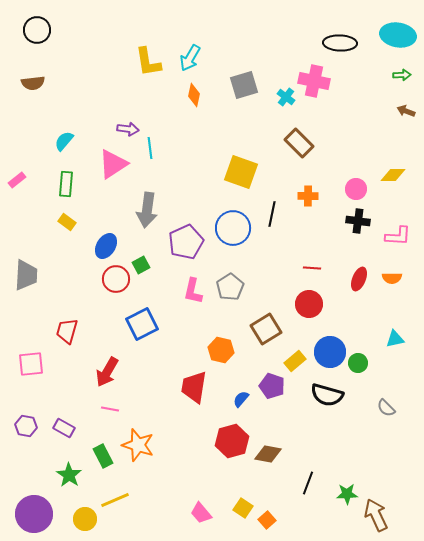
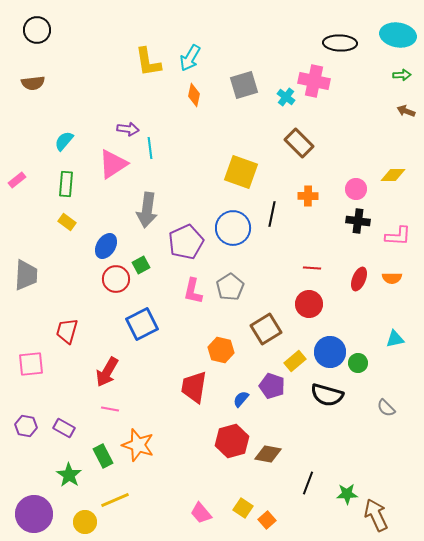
yellow circle at (85, 519): moved 3 px down
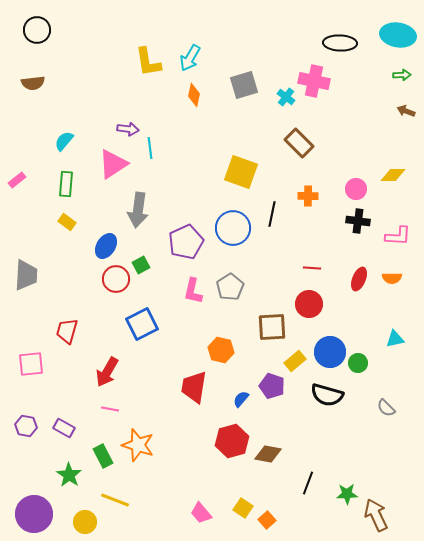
gray arrow at (147, 210): moved 9 px left
brown square at (266, 329): moved 6 px right, 2 px up; rotated 28 degrees clockwise
yellow line at (115, 500): rotated 44 degrees clockwise
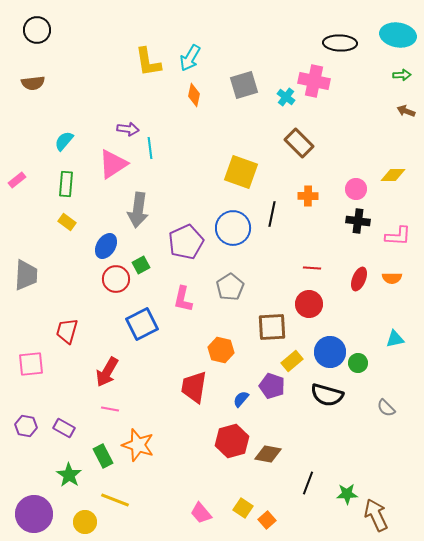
pink L-shape at (193, 291): moved 10 px left, 8 px down
yellow rectangle at (295, 361): moved 3 px left
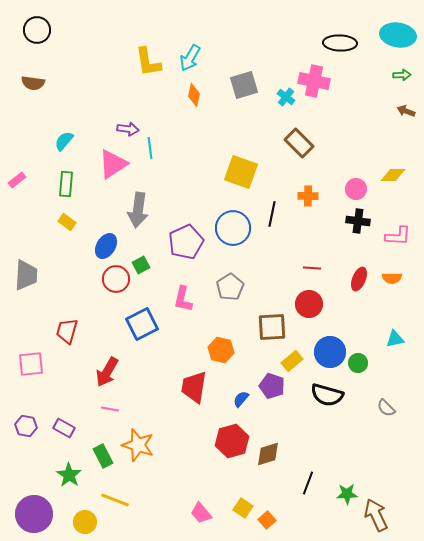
brown semicircle at (33, 83): rotated 15 degrees clockwise
brown diamond at (268, 454): rotated 28 degrees counterclockwise
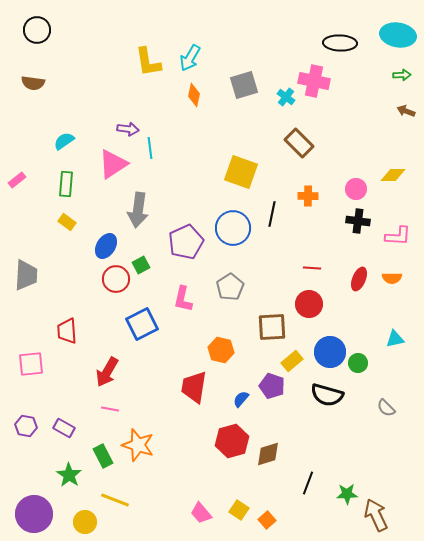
cyan semicircle at (64, 141): rotated 15 degrees clockwise
red trapezoid at (67, 331): rotated 20 degrees counterclockwise
yellow square at (243, 508): moved 4 px left, 2 px down
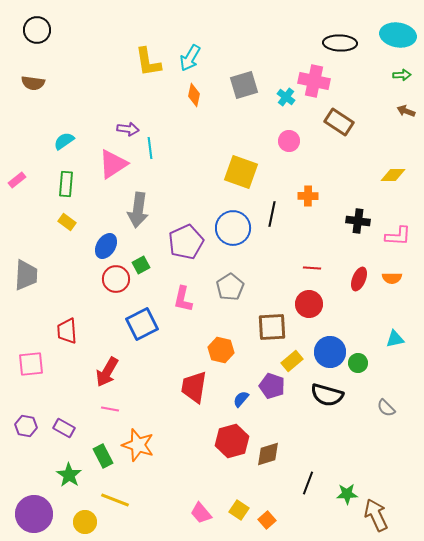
brown rectangle at (299, 143): moved 40 px right, 21 px up; rotated 12 degrees counterclockwise
pink circle at (356, 189): moved 67 px left, 48 px up
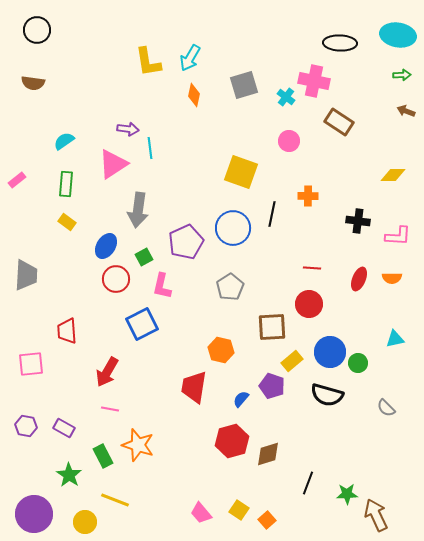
green square at (141, 265): moved 3 px right, 8 px up
pink L-shape at (183, 299): moved 21 px left, 13 px up
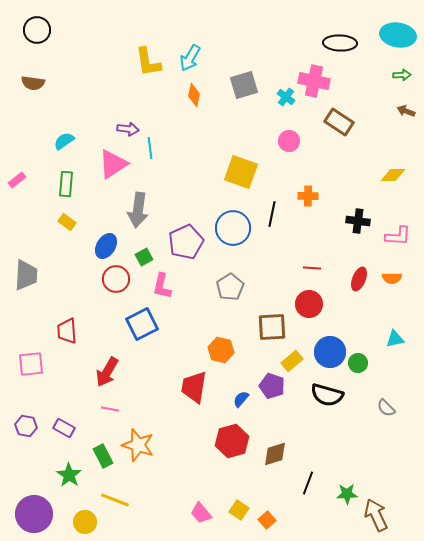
brown diamond at (268, 454): moved 7 px right
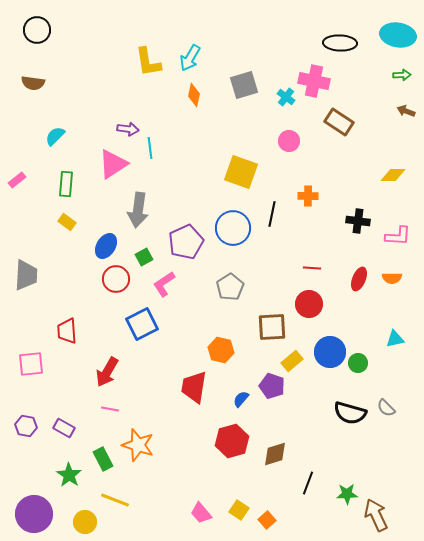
cyan semicircle at (64, 141): moved 9 px left, 5 px up; rotated 10 degrees counterclockwise
pink L-shape at (162, 286): moved 2 px right, 2 px up; rotated 44 degrees clockwise
black semicircle at (327, 395): moved 23 px right, 18 px down
green rectangle at (103, 456): moved 3 px down
